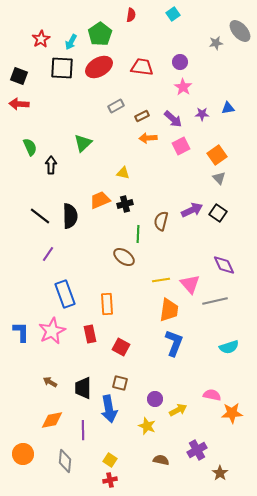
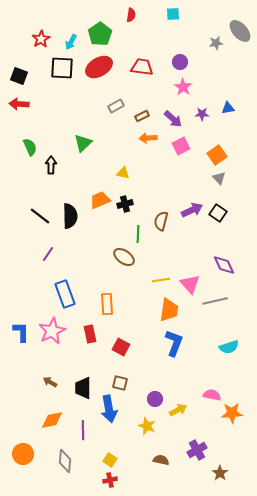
cyan square at (173, 14): rotated 32 degrees clockwise
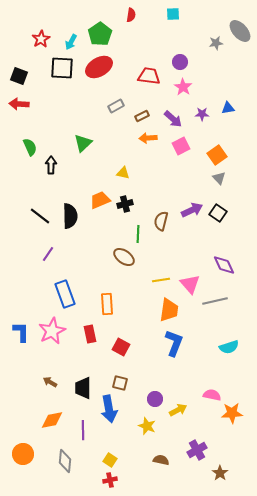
red trapezoid at (142, 67): moved 7 px right, 9 px down
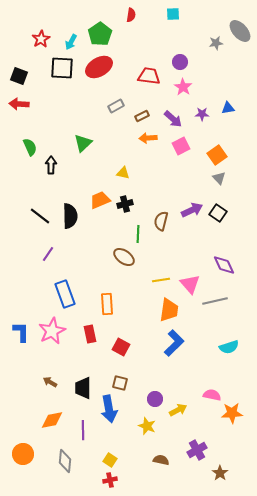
blue L-shape at (174, 343): rotated 24 degrees clockwise
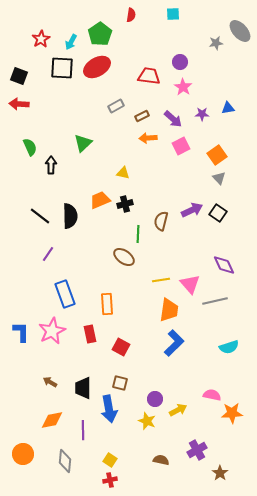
red ellipse at (99, 67): moved 2 px left
yellow star at (147, 426): moved 5 px up
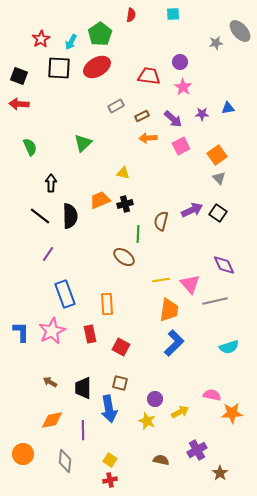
black square at (62, 68): moved 3 px left
black arrow at (51, 165): moved 18 px down
yellow arrow at (178, 410): moved 2 px right, 2 px down
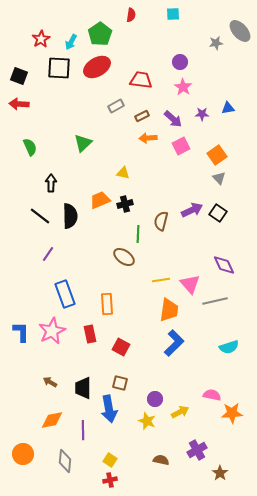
red trapezoid at (149, 76): moved 8 px left, 4 px down
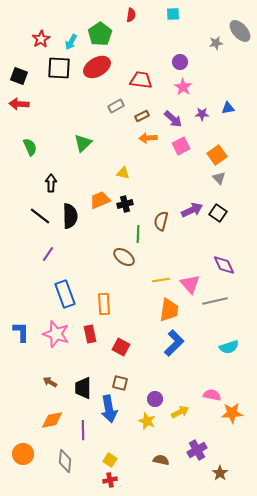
orange rectangle at (107, 304): moved 3 px left
pink star at (52, 331): moved 4 px right, 3 px down; rotated 28 degrees counterclockwise
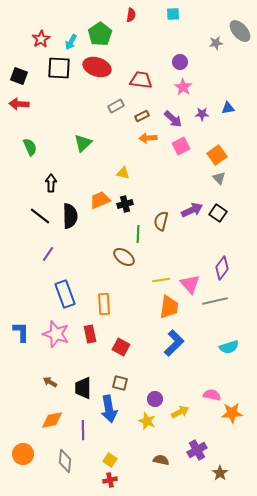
red ellipse at (97, 67): rotated 48 degrees clockwise
purple diamond at (224, 265): moved 2 px left, 3 px down; rotated 60 degrees clockwise
orange trapezoid at (169, 310): moved 3 px up
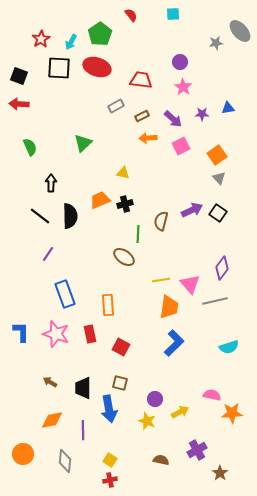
red semicircle at (131, 15): rotated 48 degrees counterclockwise
orange rectangle at (104, 304): moved 4 px right, 1 px down
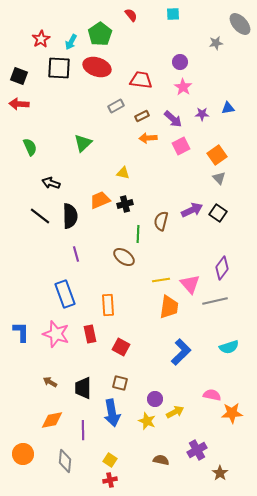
gray ellipse at (240, 31): moved 7 px up
black arrow at (51, 183): rotated 72 degrees counterclockwise
purple line at (48, 254): moved 28 px right; rotated 49 degrees counterclockwise
blue L-shape at (174, 343): moved 7 px right, 9 px down
blue arrow at (109, 409): moved 3 px right, 4 px down
yellow arrow at (180, 412): moved 5 px left
